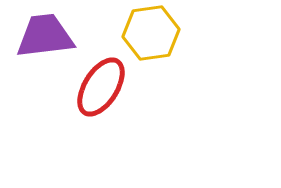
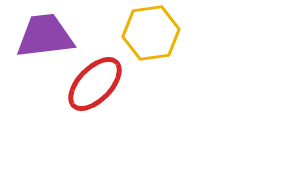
red ellipse: moved 6 px left, 3 px up; rotated 12 degrees clockwise
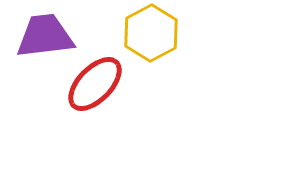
yellow hexagon: rotated 20 degrees counterclockwise
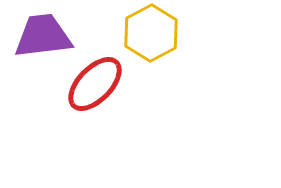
purple trapezoid: moved 2 px left
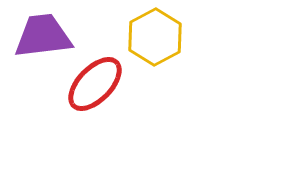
yellow hexagon: moved 4 px right, 4 px down
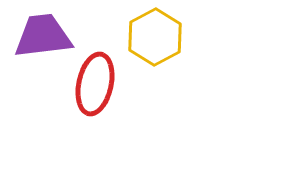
red ellipse: rotated 32 degrees counterclockwise
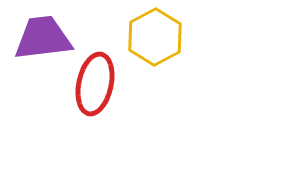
purple trapezoid: moved 2 px down
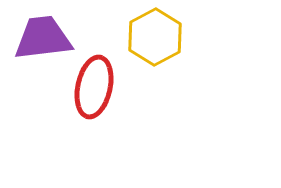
red ellipse: moved 1 px left, 3 px down
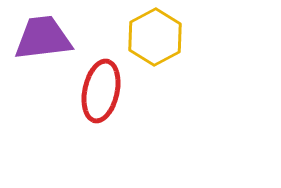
red ellipse: moved 7 px right, 4 px down
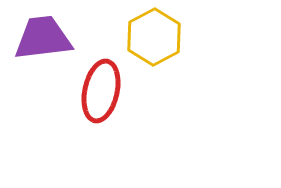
yellow hexagon: moved 1 px left
